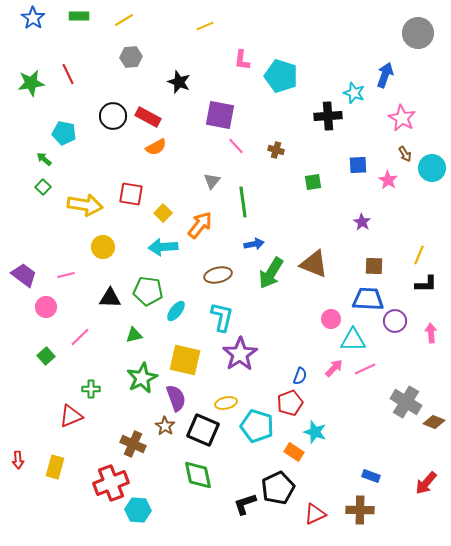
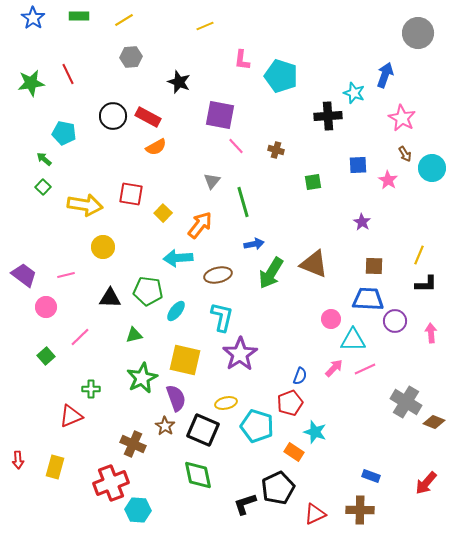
green line at (243, 202): rotated 8 degrees counterclockwise
cyan arrow at (163, 247): moved 15 px right, 11 px down
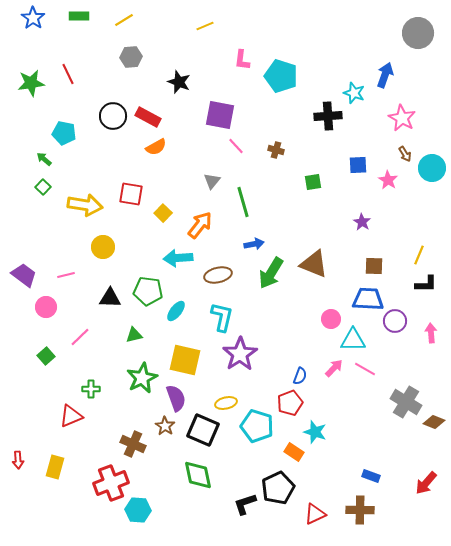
pink line at (365, 369): rotated 55 degrees clockwise
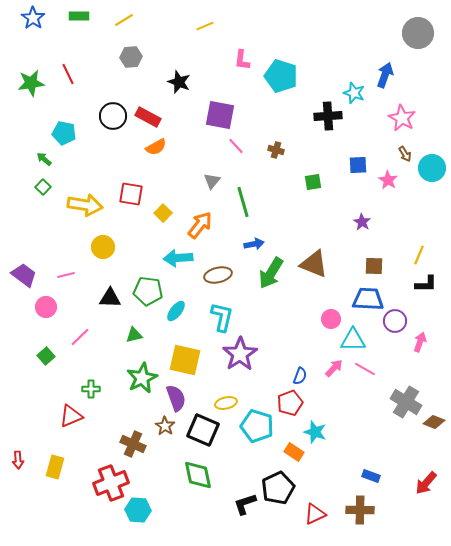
pink arrow at (431, 333): moved 11 px left, 9 px down; rotated 24 degrees clockwise
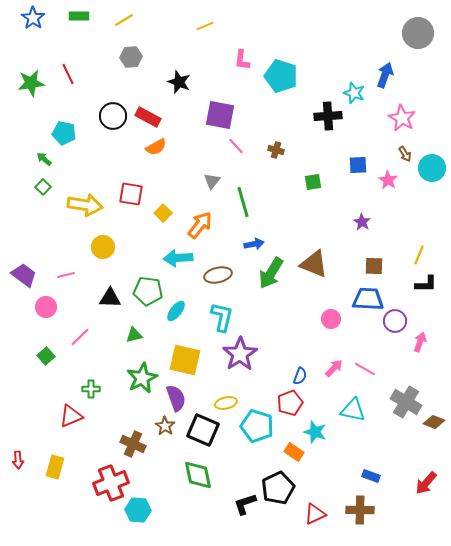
cyan triangle at (353, 340): moved 70 px down; rotated 12 degrees clockwise
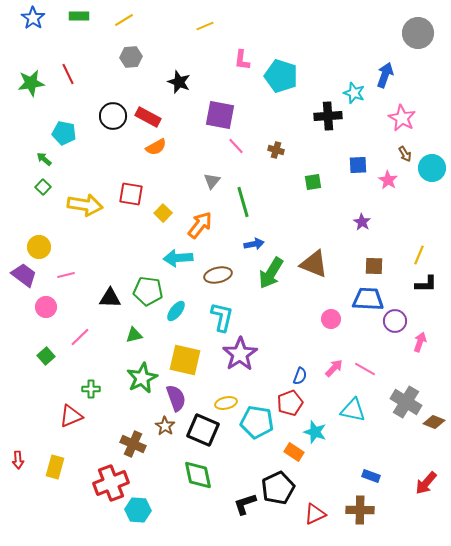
yellow circle at (103, 247): moved 64 px left
cyan pentagon at (257, 426): moved 4 px up; rotated 8 degrees counterclockwise
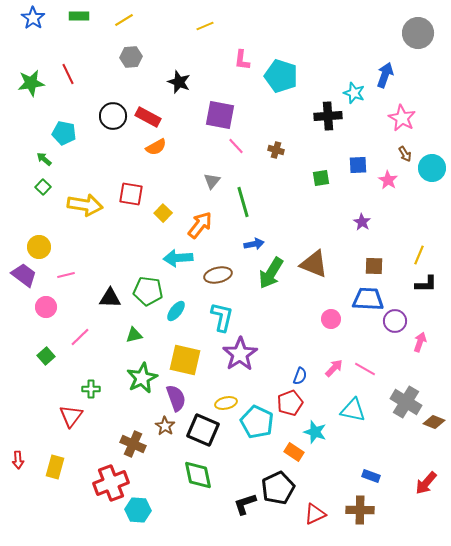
green square at (313, 182): moved 8 px right, 4 px up
red triangle at (71, 416): rotated 30 degrees counterclockwise
cyan pentagon at (257, 422): rotated 16 degrees clockwise
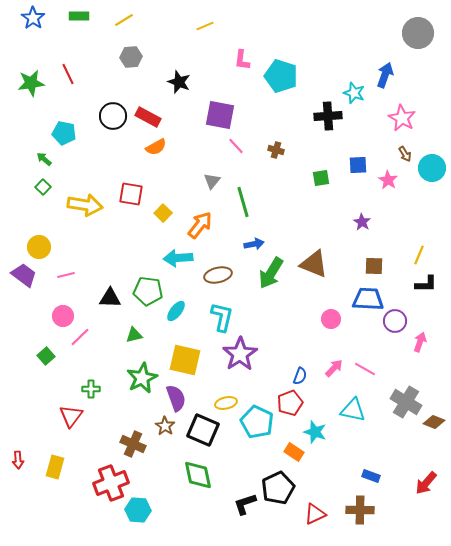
pink circle at (46, 307): moved 17 px right, 9 px down
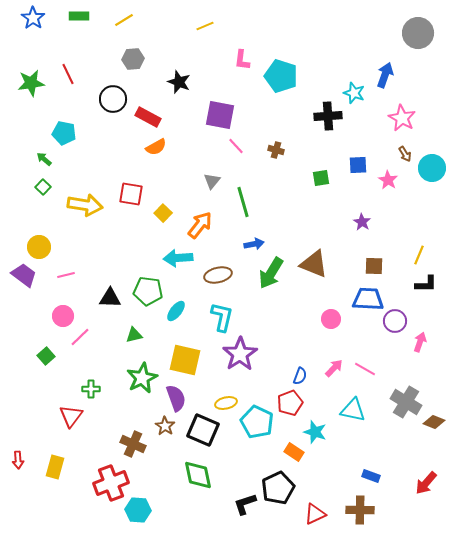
gray hexagon at (131, 57): moved 2 px right, 2 px down
black circle at (113, 116): moved 17 px up
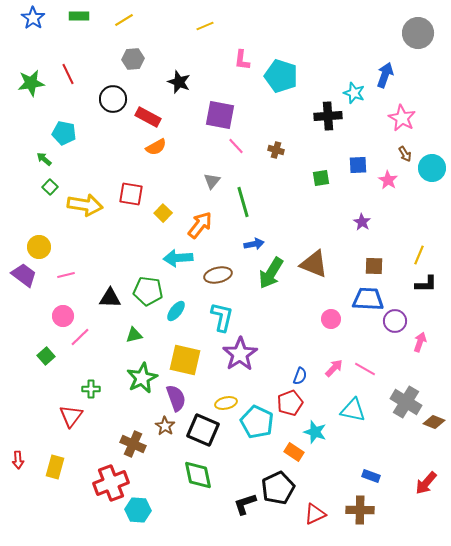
green square at (43, 187): moved 7 px right
